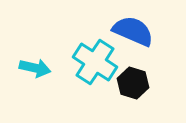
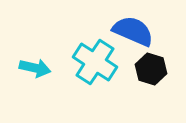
black hexagon: moved 18 px right, 14 px up
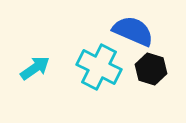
cyan cross: moved 4 px right, 5 px down; rotated 6 degrees counterclockwise
cyan arrow: rotated 48 degrees counterclockwise
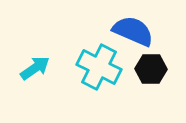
black hexagon: rotated 16 degrees counterclockwise
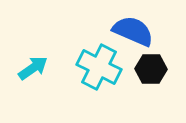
cyan arrow: moved 2 px left
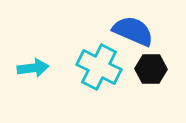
cyan arrow: rotated 28 degrees clockwise
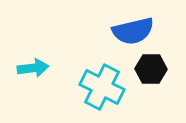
blue semicircle: rotated 144 degrees clockwise
cyan cross: moved 3 px right, 20 px down
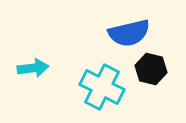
blue semicircle: moved 4 px left, 2 px down
black hexagon: rotated 12 degrees clockwise
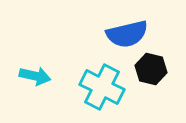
blue semicircle: moved 2 px left, 1 px down
cyan arrow: moved 2 px right, 8 px down; rotated 20 degrees clockwise
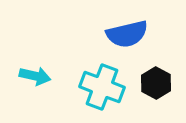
black hexagon: moved 5 px right, 14 px down; rotated 16 degrees clockwise
cyan cross: rotated 6 degrees counterclockwise
